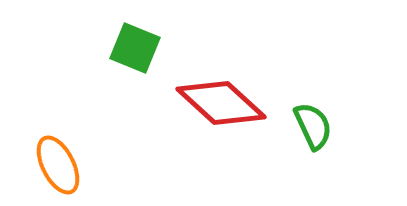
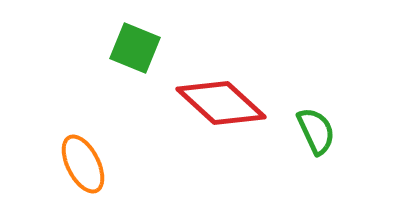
green semicircle: moved 3 px right, 5 px down
orange ellipse: moved 25 px right, 1 px up
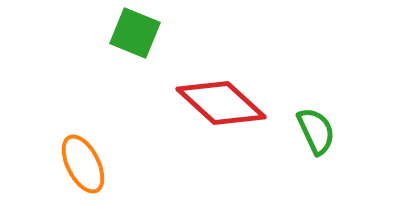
green square: moved 15 px up
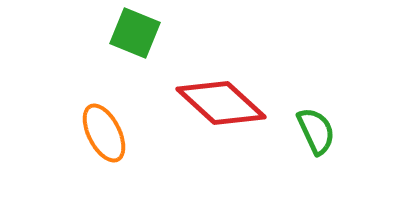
orange ellipse: moved 21 px right, 31 px up
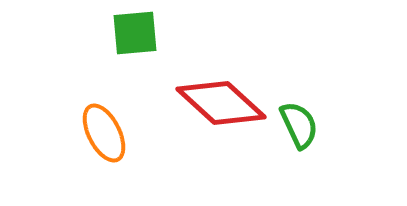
green square: rotated 27 degrees counterclockwise
green semicircle: moved 17 px left, 6 px up
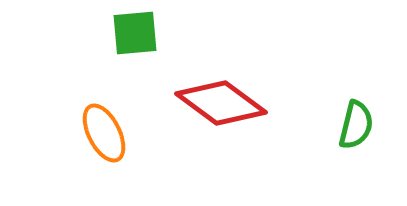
red diamond: rotated 6 degrees counterclockwise
green semicircle: moved 57 px right; rotated 39 degrees clockwise
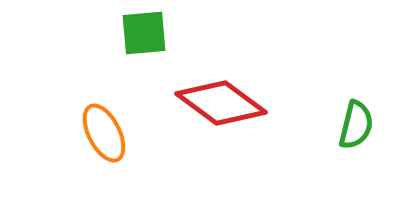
green square: moved 9 px right
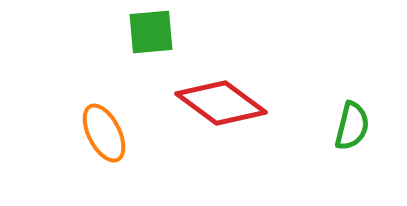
green square: moved 7 px right, 1 px up
green semicircle: moved 4 px left, 1 px down
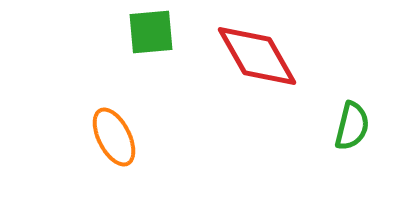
red diamond: moved 36 px right, 47 px up; rotated 24 degrees clockwise
orange ellipse: moved 10 px right, 4 px down
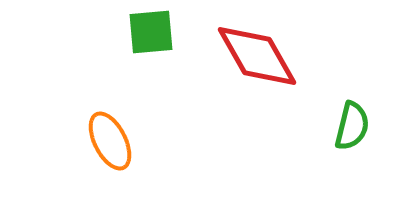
orange ellipse: moved 4 px left, 4 px down
